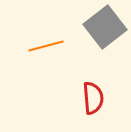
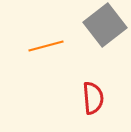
gray square: moved 2 px up
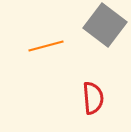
gray square: rotated 15 degrees counterclockwise
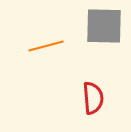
gray square: moved 1 px left, 1 px down; rotated 36 degrees counterclockwise
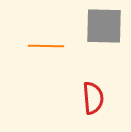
orange line: rotated 16 degrees clockwise
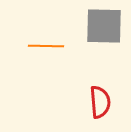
red semicircle: moved 7 px right, 4 px down
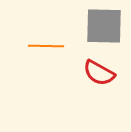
red semicircle: moved 1 px left, 29 px up; rotated 124 degrees clockwise
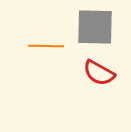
gray square: moved 9 px left, 1 px down
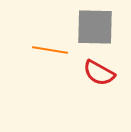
orange line: moved 4 px right, 4 px down; rotated 8 degrees clockwise
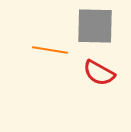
gray square: moved 1 px up
